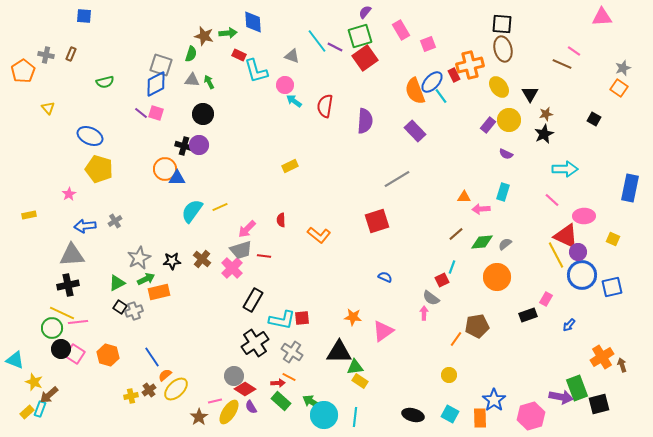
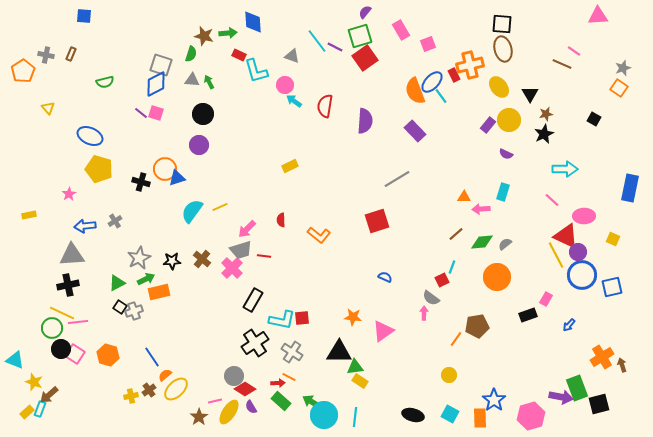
pink triangle at (602, 17): moved 4 px left, 1 px up
black cross at (184, 146): moved 43 px left, 36 px down
blue triangle at (177, 178): rotated 18 degrees counterclockwise
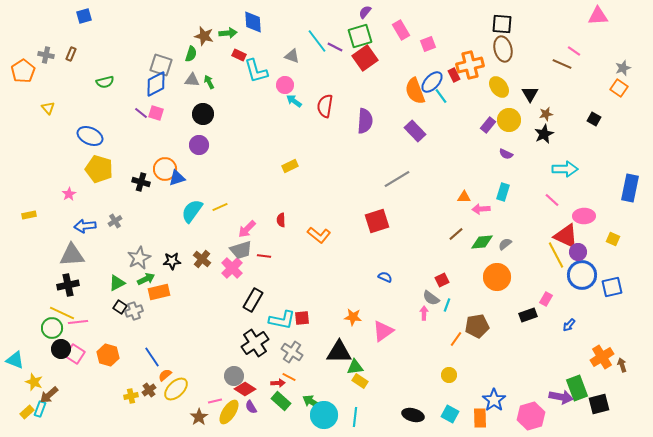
blue square at (84, 16): rotated 21 degrees counterclockwise
cyan line at (452, 267): moved 5 px left, 38 px down
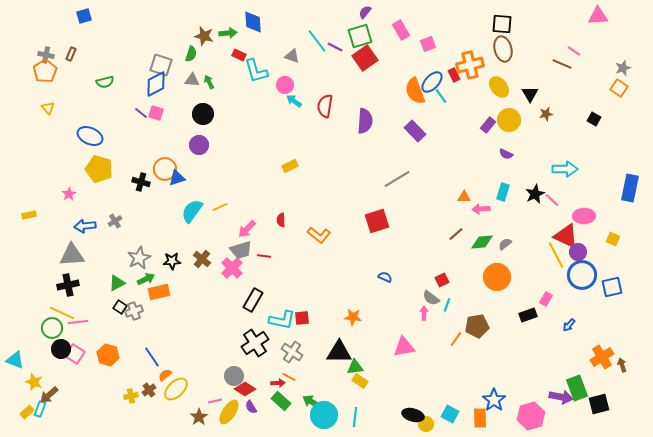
orange pentagon at (23, 71): moved 22 px right
black star at (544, 134): moved 9 px left, 60 px down
pink triangle at (383, 331): moved 21 px right, 16 px down; rotated 25 degrees clockwise
yellow circle at (449, 375): moved 23 px left, 49 px down
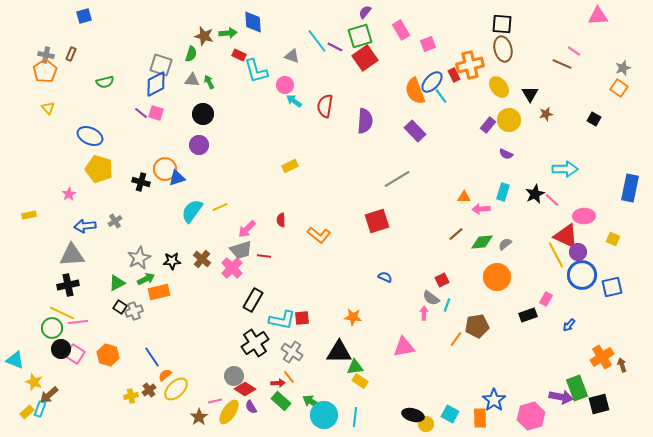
orange line at (289, 377): rotated 24 degrees clockwise
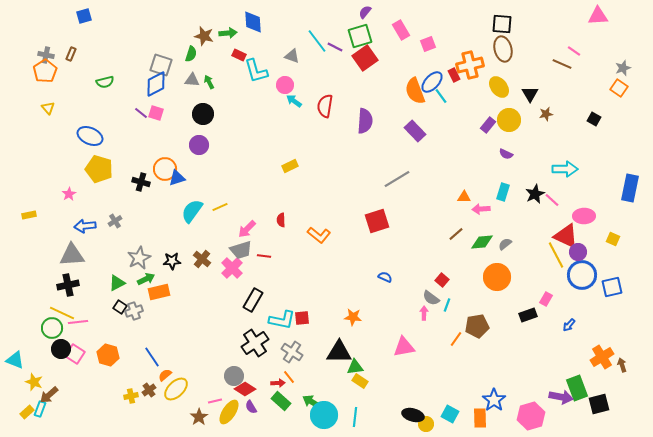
red square at (442, 280): rotated 24 degrees counterclockwise
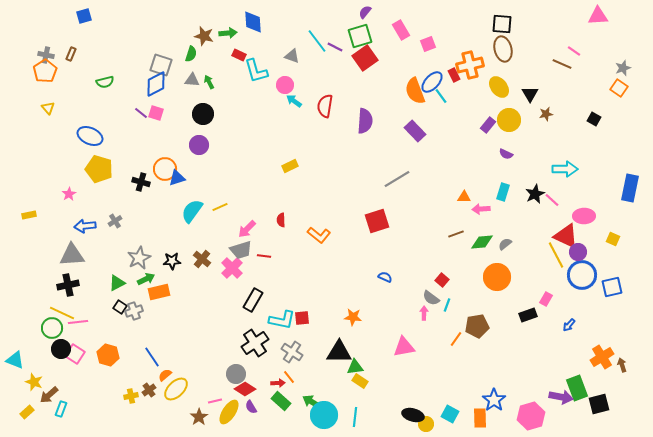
brown line at (456, 234): rotated 21 degrees clockwise
gray circle at (234, 376): moved 2 px right, 2 px up
cyan rectangle at (40, 409): moved 21 px right
